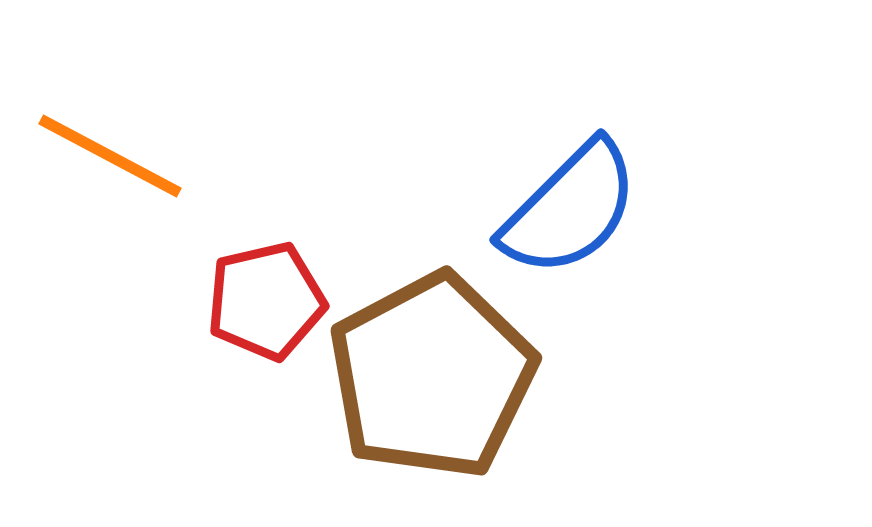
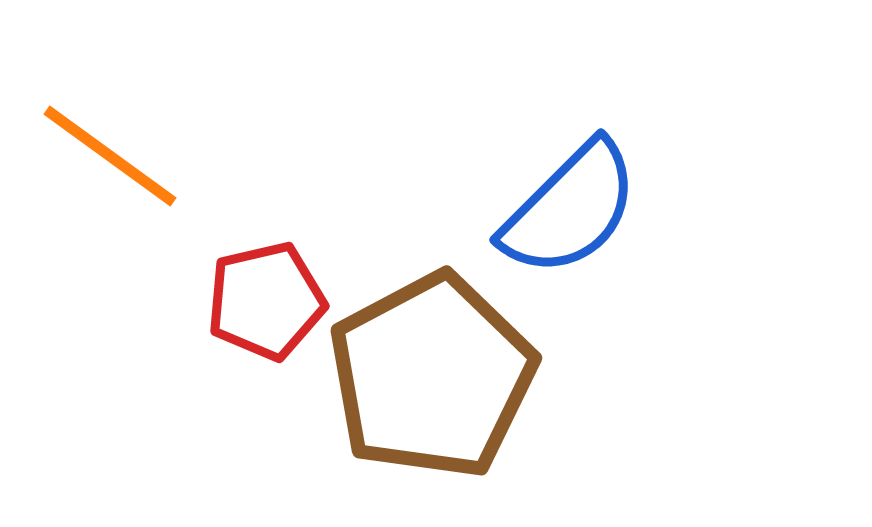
orange line: rotated 8 degrees clockwise
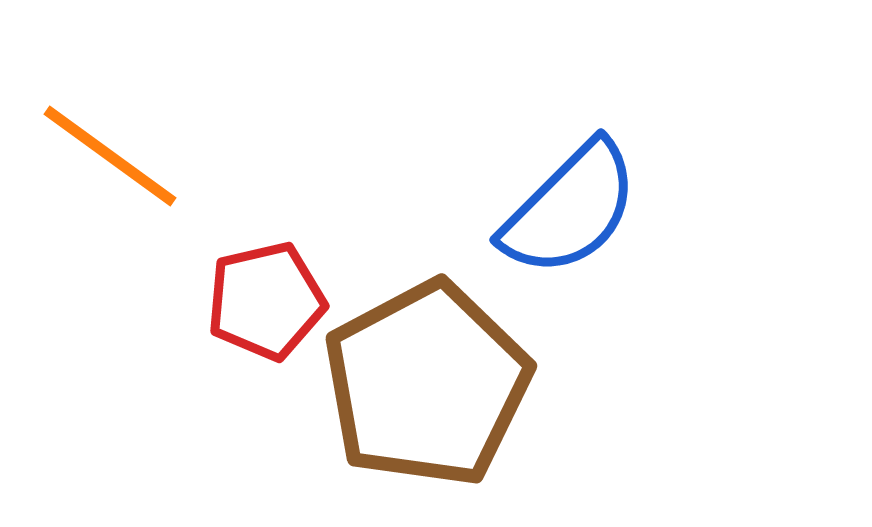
brown pentagon: moved 5 px left, 8 px down
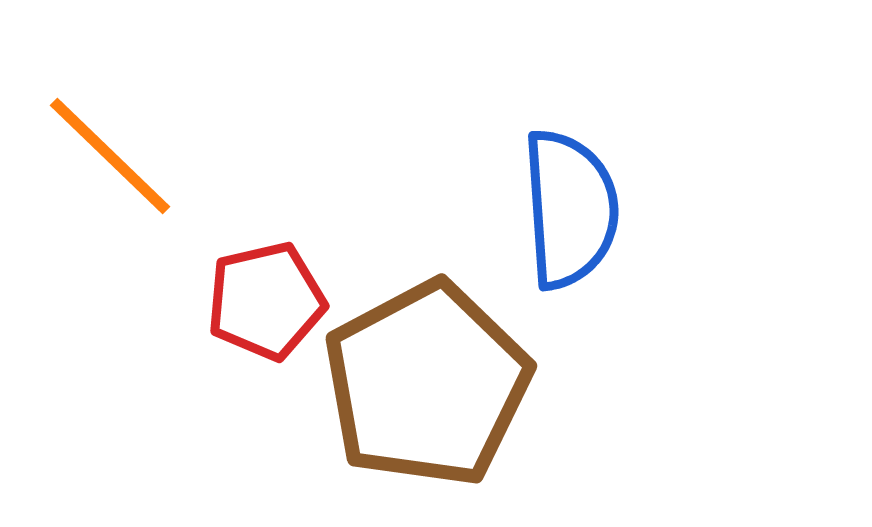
orange line: rotated 8 degrees clockwise
blue semicircle: rotated 49 degrees counterclockwise
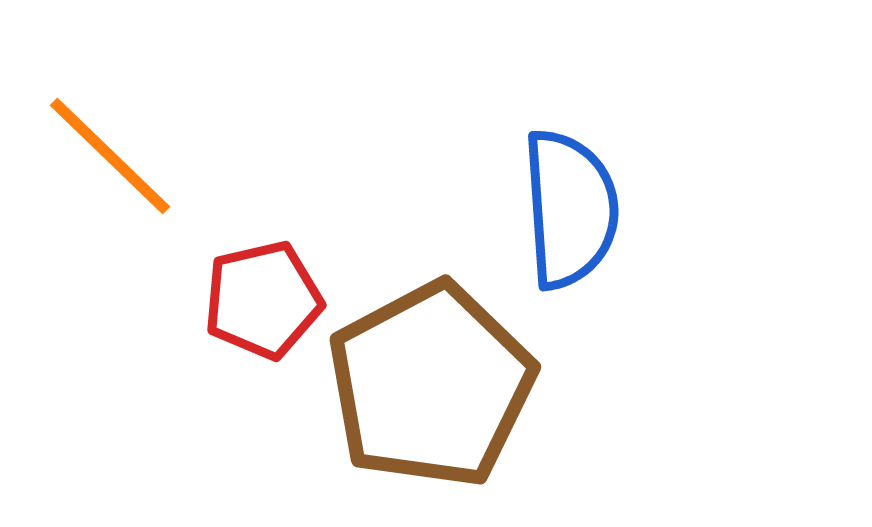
red pentagon: moved 3 px left, 1 px up
brown pentagon: moved 4 px right, 1 px down
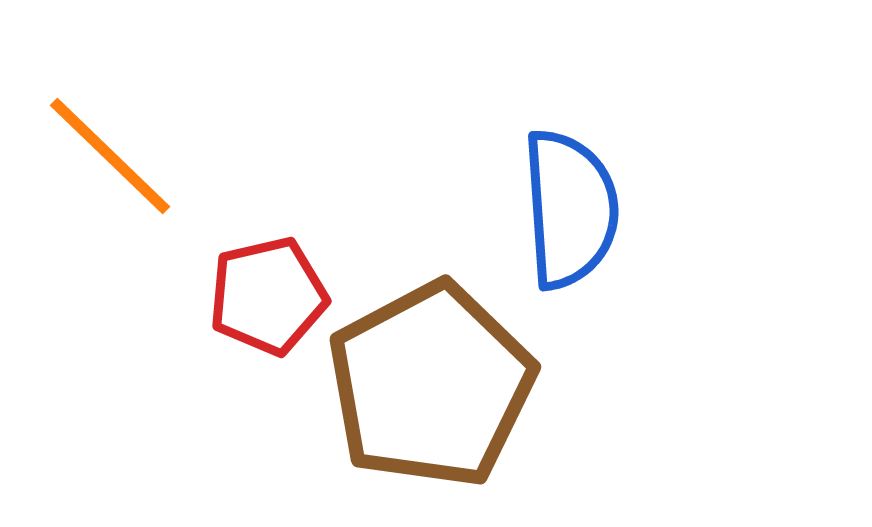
red pentagon: moved 5 px right, 4 px up
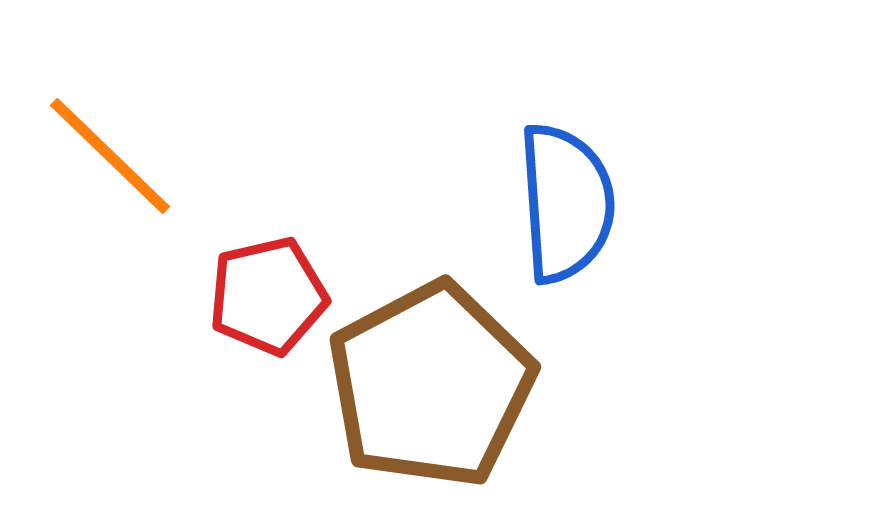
blue semicircle: moved 4 px left, 6 px up
